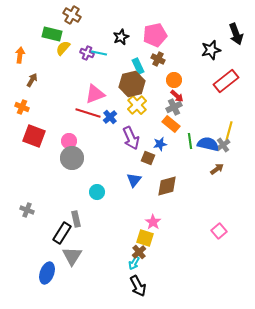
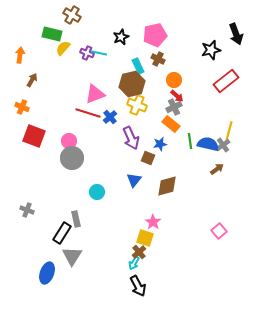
yellow cross at (137, 105): rotated 24 degrees counterclockwise
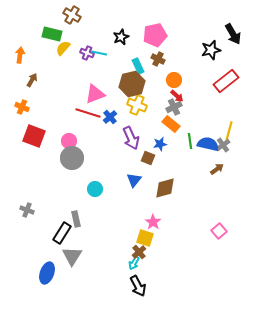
black arrow at (236, 34): moved 3 px left; rotated 10 degrees counterclockwise
brown diamond at (167, 186): moved 2 px left, 2 px down
cyan circle at (97, 192): moved 2 px left, 3 px up
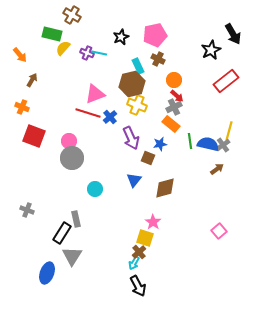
black star at (211, 50): rotated 12 degrees counterclockwise
orange arrow at (20, 55): rotated 133 degrees clockwise
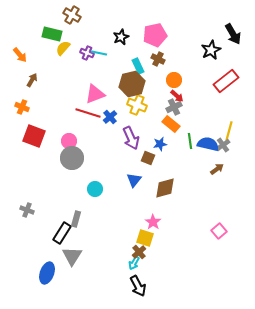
gray rectangle at (76, 219): rotated 28 degrees clockwise
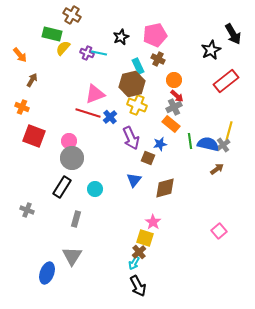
black rectangle at (62, 233): moved 46 px up
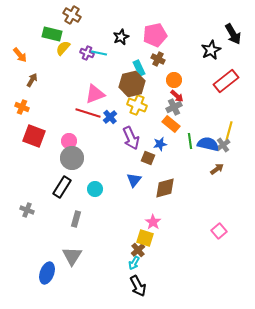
cyan rectangle at (138, 66): moved 1 px right, 2 px down
brown cross at (139, 252): moved 1 px left, 2 px up
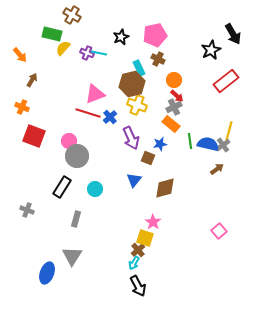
gray circle at (72, 158): moved 5 px right, 2 px up
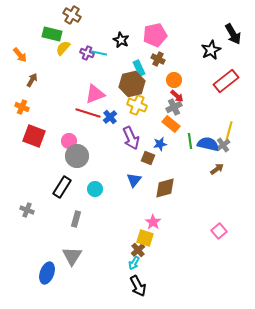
black star at (121, 37): moved 3 px down; rotated 21 degrees counterclockwise
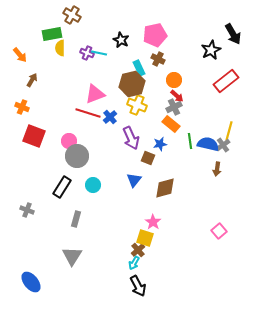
green rectangle at (52, 34): rotated 24 degrees counterclockwise
yellow semicircle at (63, 48): moved 3 px left; rotated 42 degrees counterclockwise
brown arrow at (217, 169): rotated 136 degrees clockwise
cyan circle at (95, 189): moved 2 px left, 4 px up
blue ellipse at (47, 273): moved 16 px left, 9 px down; rotated 60 degrees counterclockwise
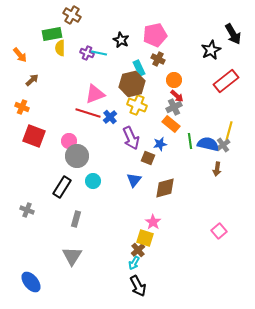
brown arrow at (32, 80): rotated 16 degrees clockwise
cyan circle at (93, 185): moved 4 px up
